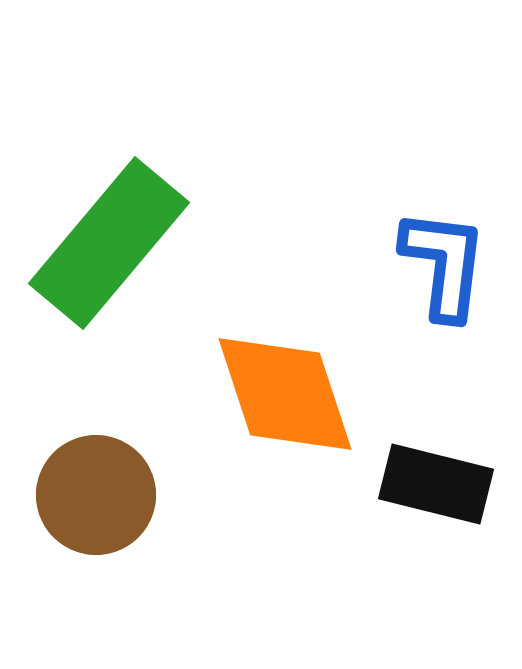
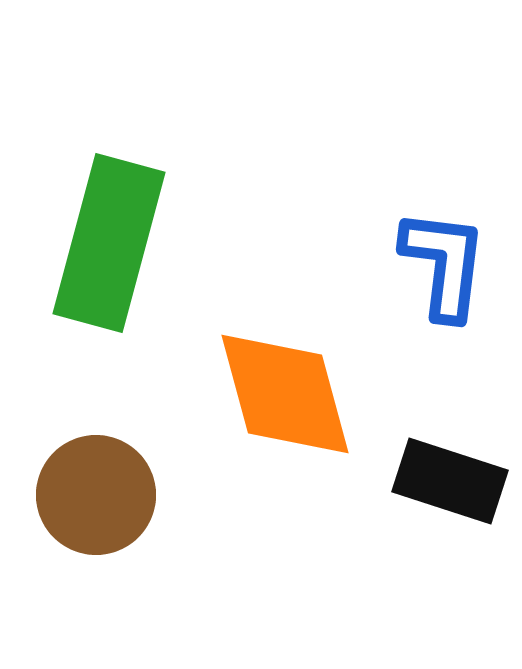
green rectangle: rotated 25 degrees counterclockwise
orange diamond: rotated 3 degrees clockwise
black rectangle: moved 14 px right, 3 px up; rotated 4 degrees clockwise
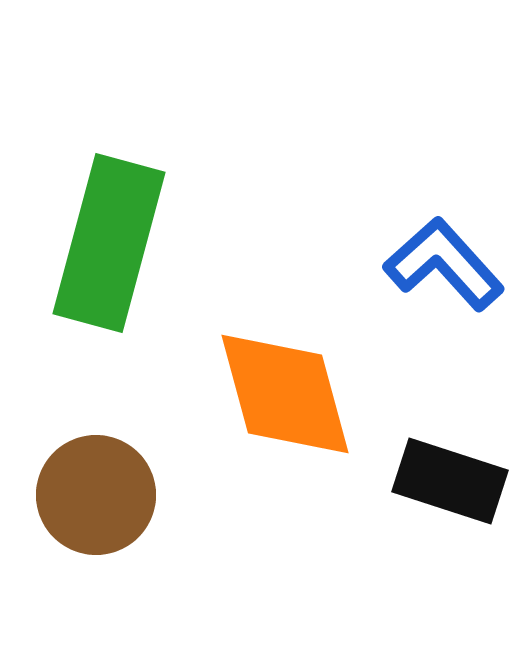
blue L-shape: rotated 49 degrees counterclockwise
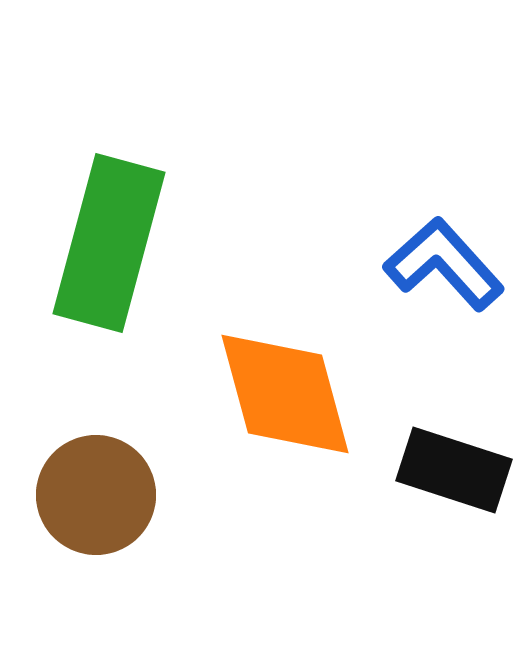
black rectangle: moved 4 px right, 11 px up
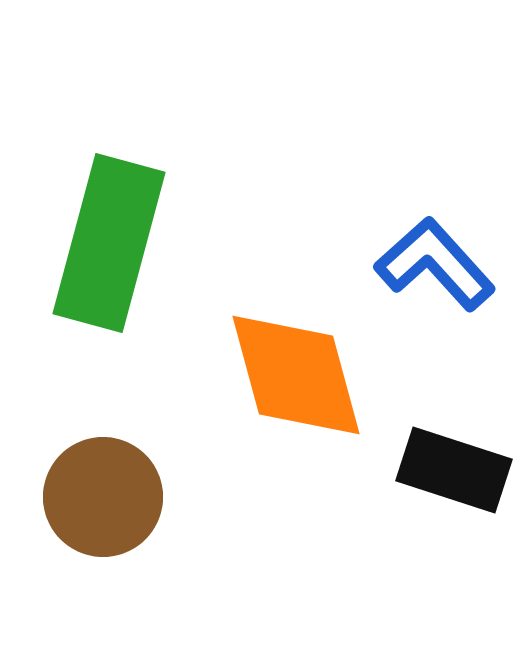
blue L-shape: moved 9 px left
orange diamond: moved 11 px right, 19 px up
brown circle: moved 7 px right, 2 px down
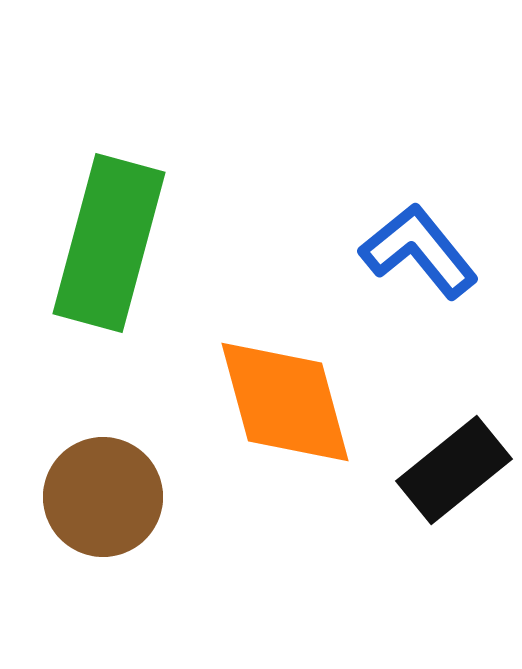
blue L-shape: moved 16 px left, 13 px up; rotated 3 degrees clockwise
orange diamond: moved 11 px left, 27 px down
black rectangle: rotated 57 degrees counterclockwise
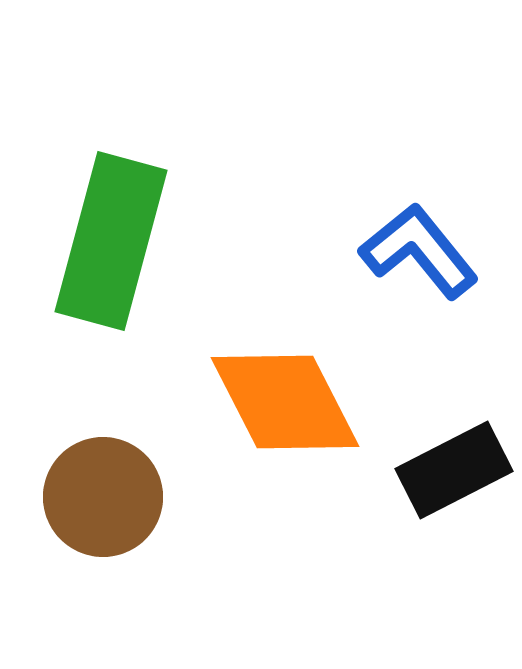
green rectangle: moved 2 px right, 2 px up
orange diamond: rotated 12 degrees counterclockwise
black rectangle: rotated 12 degrees clockwise
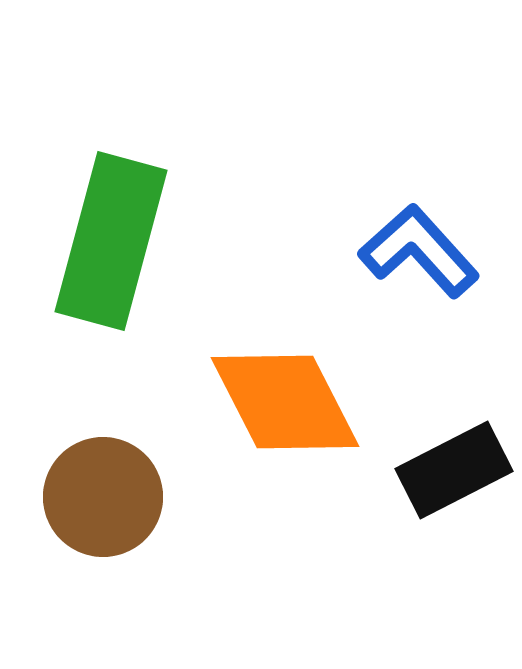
blue L-shape: rotated 3 degrees counterclockwise
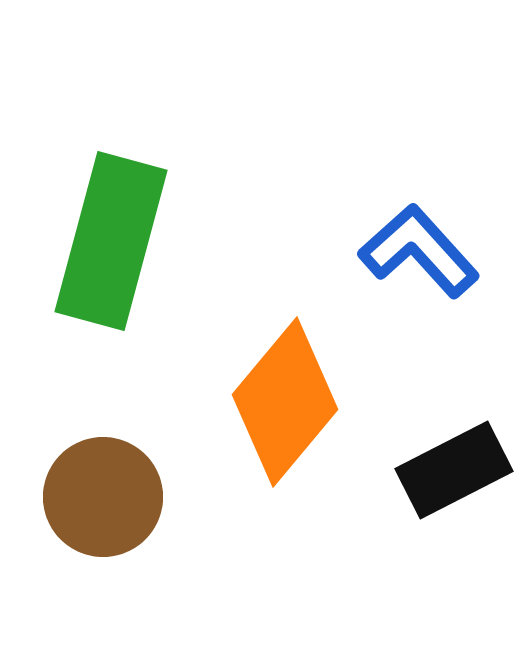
orange diamond: rotated 67 degrees clockwise
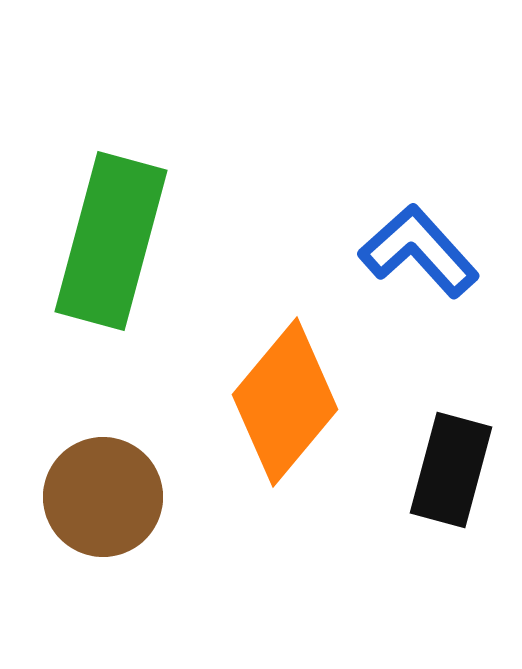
black rectangle: moved 3 px left; rotated 48 degrees counterclockwise
